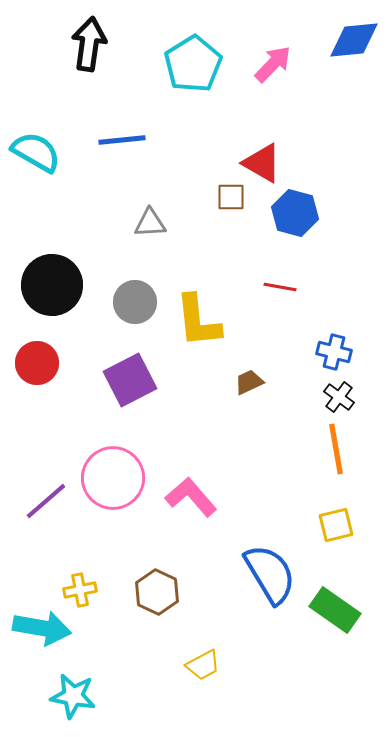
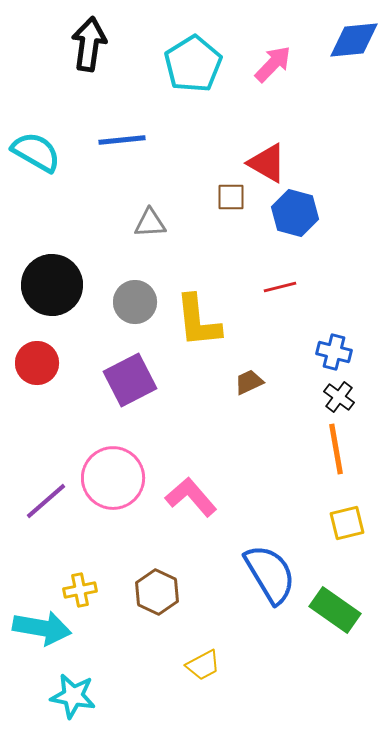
red triangle: moved 5 px right
red line: rotated 24 degrees counterclockwise
yellow square: moved 11 px right, 2 px up
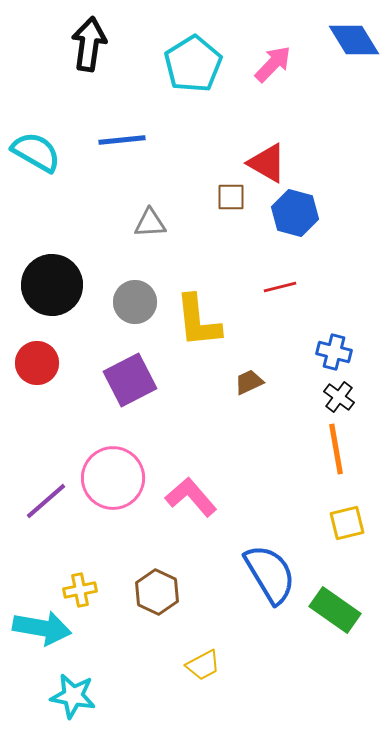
blue diamond: rotated 64 degrees clockwise
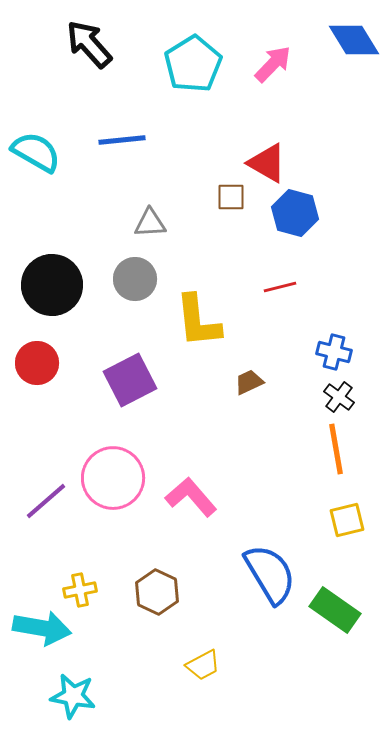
black arrow: rotated 50 degrees counterclockwise
gray circle: moved 23 px up
yellow square: moved 3 px up
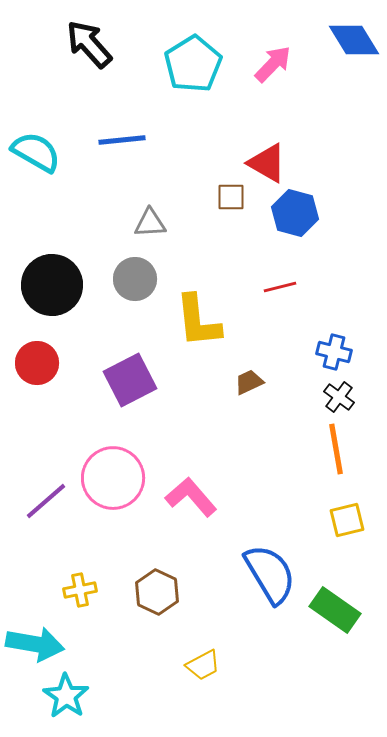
cyan arrow: moved 7 px left, 16 px down
cyan star: moved 7 px left; rotated 24 degrees clockwise
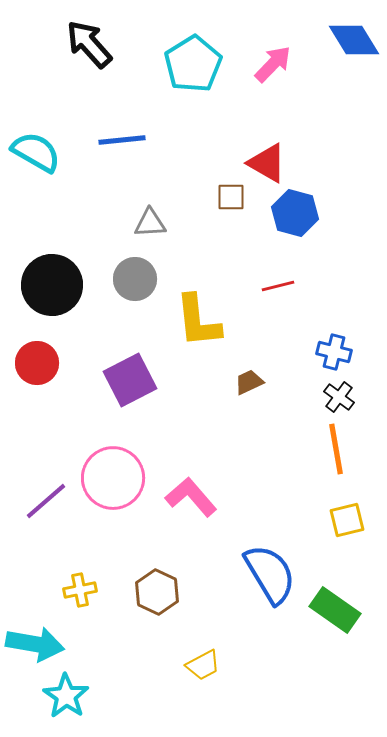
red line: moved 2 px left, 1 px up
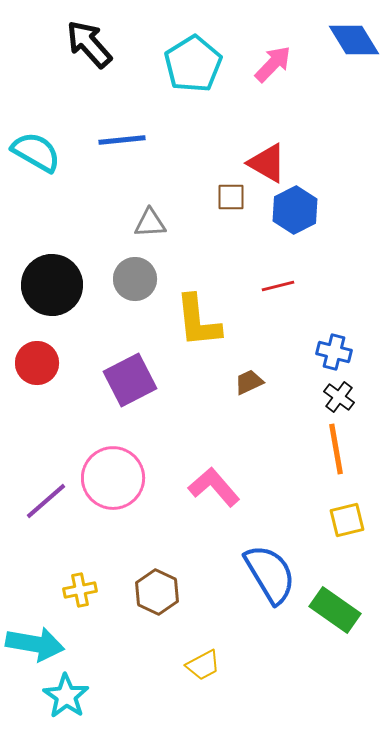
blue hexagon: moved 3 px up; rotated 18 degrees clockwise
pink L-shape: moved 23 px right, 10 px up
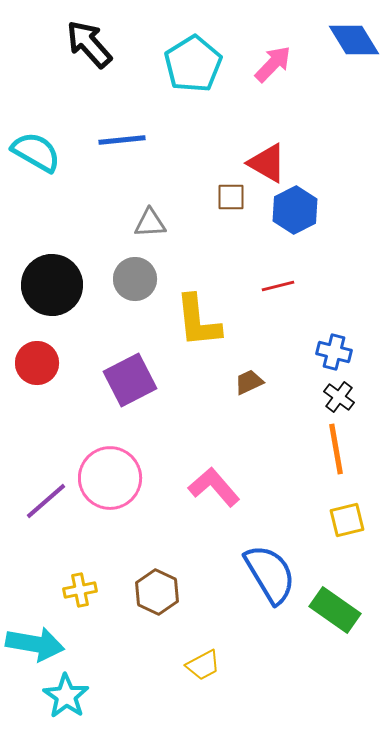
pink circle: moved 3 px left
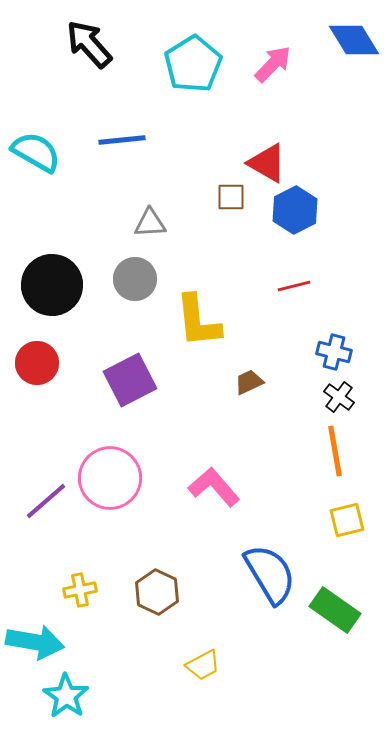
red line: moved 16 px right
orange line: moved 1 px left, 2 px down
cyan arrow: moved 2 px up
